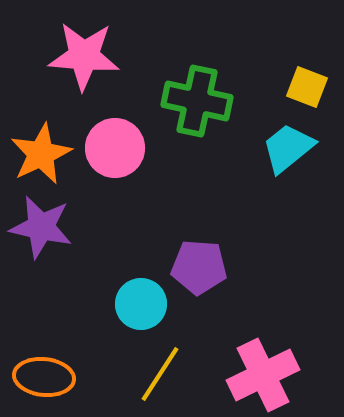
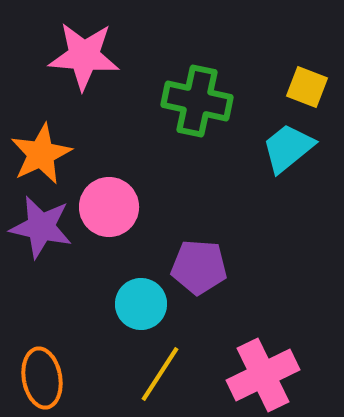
pink circle: moved 6 px left, 59 px down
orange ellipse: moved 2 px left, 1 px down; rotated 74 degrees clockwise
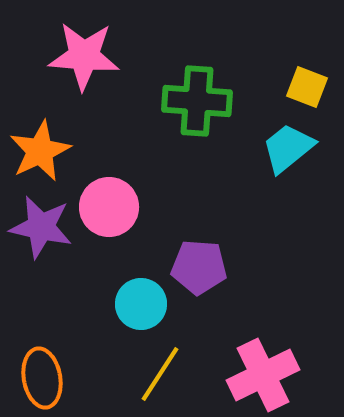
green cross: rotated 8 degrees counterclockwise
orange star: moved 1 px left, 3 px up
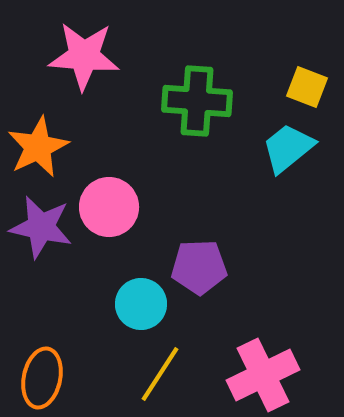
orange star: moved 2 px left, 4 px up
purple pentagon: rotated 6 degrees counterclockwise
orange ellipse: rotated 22 degrees clockwise
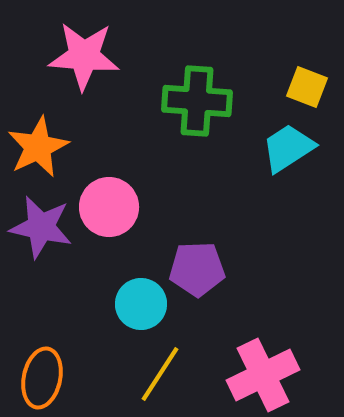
cyan trapezoid: rotated 6 degrees clockwise
purple pentagon: moved 2 px left, 2 px down
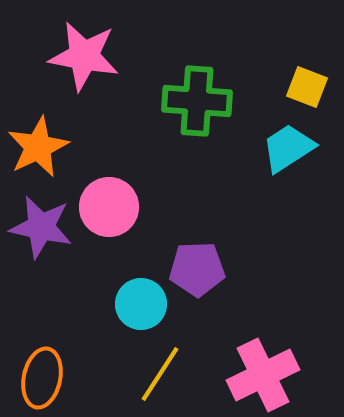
pink star: rotated 6 degrees clockwise
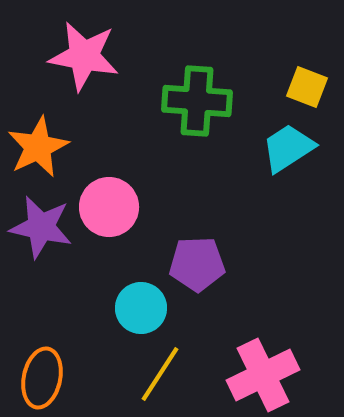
purple pentagon: moved 5 px up
cyan circle: moved 4 px down
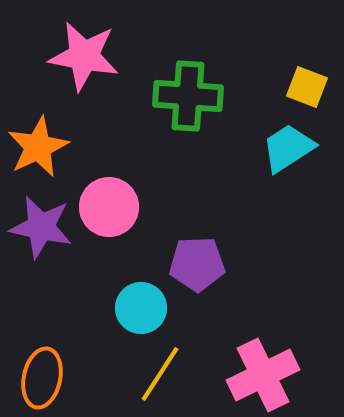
green cross: moved 9 px left, 5 px up
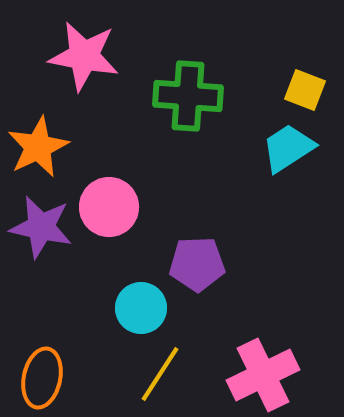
yellow square: moved 2 px left, 3 px down
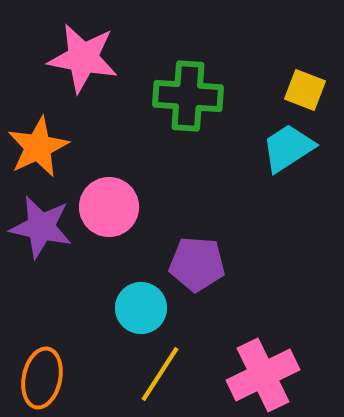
pink star: moved 1 px left, 2 px down
purple pentagon: rotated 6 degrees clockwise
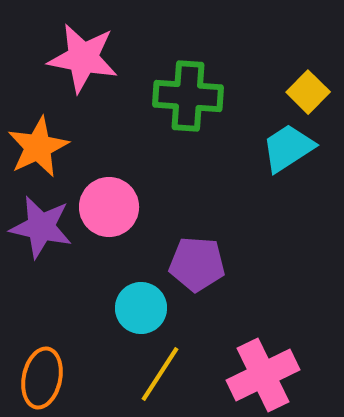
yellow square: moved 3 px right, 2 px down; rotated 24 degrees clockwise
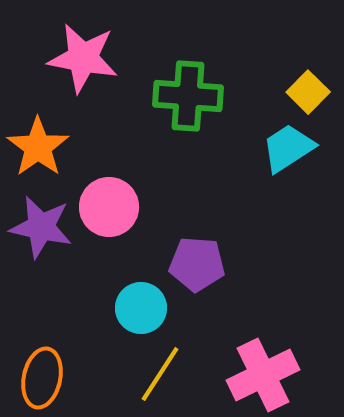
orange star: rotated 10 degrees counterclockwise
